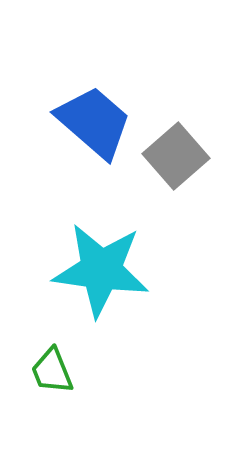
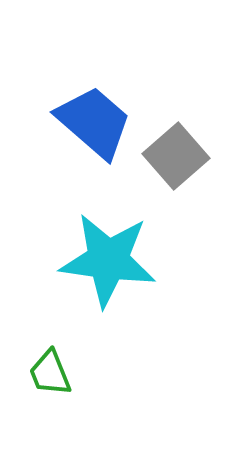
cyan star: moved 7 px right, 10 px up
green trapezoid: moved 2 px left, 2 px down
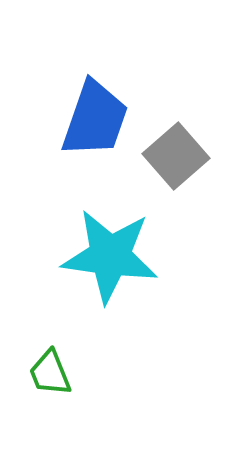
blue trapezoid: moved 1 px right, 3 px up; rotated 68 degrees clockwise
cyan star: moved 2 px right, 4 px up
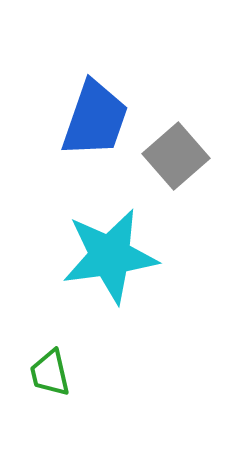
cyan star: rotated 16 degrees counterclockwise
green trapezoid: rotated 9 degrees clockwise
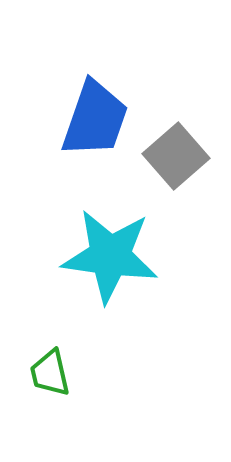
cyan star: rotated 16 degrees clockwise
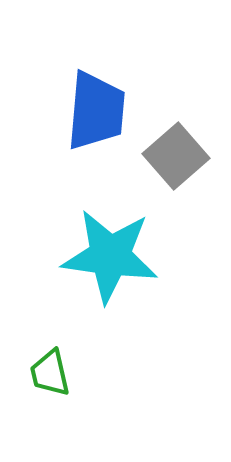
blue trapezoid: moved 1 px right, 8 px up; rotated 14 degrees counterclockwise
